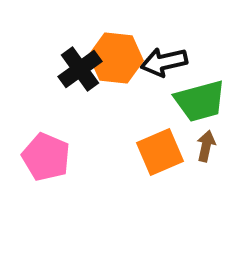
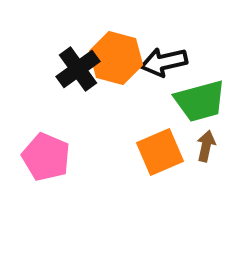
orange hexagon: rotated 9 degrees clockwise
black cross: moved 2 px left
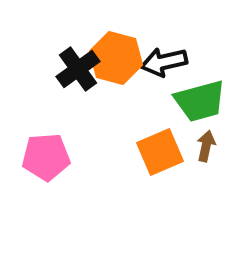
pink pentagon: rotated 27 degrees counterclockwise
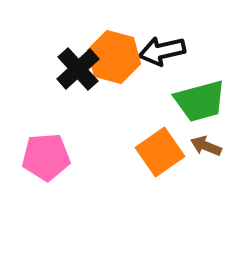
orange hexagon: moved 2 px left, 1 px up
black arrow: moved 2 px left, 11 px up
black cross: rotated 6 degrees counterclockwise
brown arrow: rotated 80 degrees counterclockwise
orange square: rotated 12 degrees counterclockwise
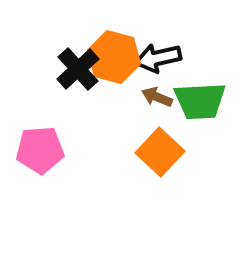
black arrow: moved 4 px left, 7 px down
green trapezoid: rotated 12 degrees clockwise
brown arrow: moved 49 px left, 49 px up
orange square: rotated 12 degrees counterclockwise
pink pentagon: moved 6 px left, 7 px up
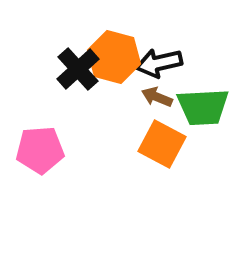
black arrow: moved 1 px right, 5 px down
green trapezoid: moved 3 px right, 6 px down
orange square: moved 2 px right, 8 px up; rotated 15 degrees counterclockwise
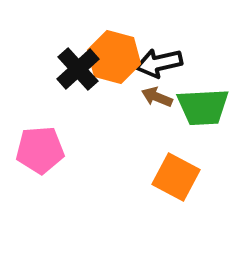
orange square: moved 14 px right, 33 px down
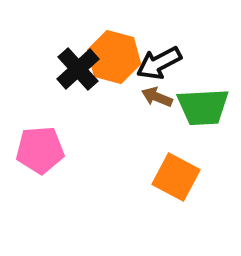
black arrow: rotated 15 degrees counterclockwise
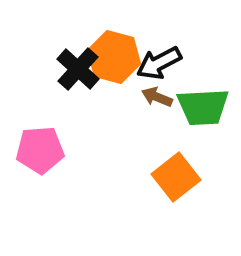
black cross: rotated 6 degrees counterclockwise
orange square: rotated 24 degrees clockwise
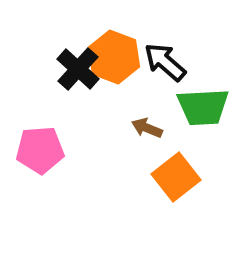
orange hexagon: rotated 6 degrees clockwise
black arrow: moved 6 px right, 1 px up; rotated 69 degrees clockwise
brown arrow: moved 10 px left, 31 px down
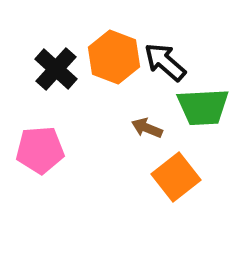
black cross: moved 22 px left
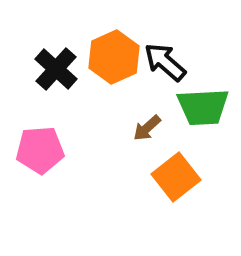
orange hexagon: rotated 15 degrees clockwise
brown arrow: rotated 64 degrees counterclockwise
